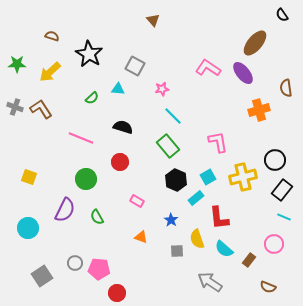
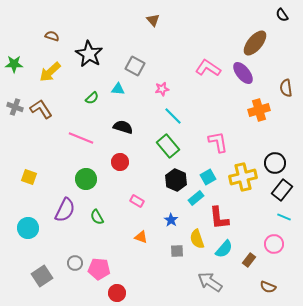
green star at (17, 64): moved 3 px left
black circle at (275, 160): moved 3 px down
cyan semicircle at (224, 249): rotated 90 degrees counterclockwise
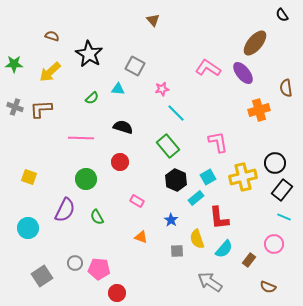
brown L-shape at (41, 109): rotated 60 degrees counterclockwise
cyan line at (173, 116): moved 3 px right, 3 px up
pink line at (81, 138): rotated 20 degrees counterclockwise
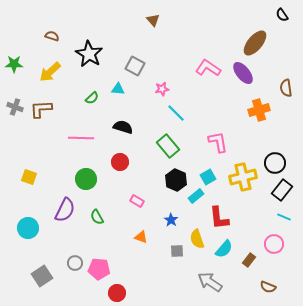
cyan rectangle at (196, 198): moved 2 px up
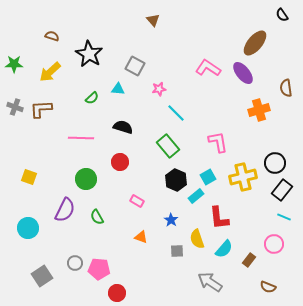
pink star at (162, 89): moved 3 px left
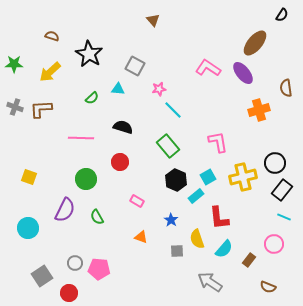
black semicircle at (282, 15): rotated 112 degrees counterclockwise
cyan line at (176, 113): moved 3 px left, 3 px up
red circle at (117, 293): moved 48 px left
